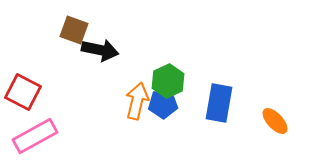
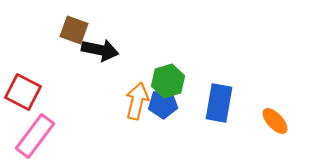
green hexagon: rotated 8 degrees clockwise
pink rectangle: rotated 24 degrees counterclockwise
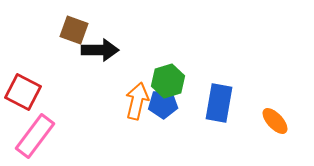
black arrow: rotated 12 degrees counterclockwise
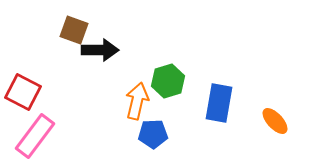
blue pentagon: moved 10 px left, 30 px down
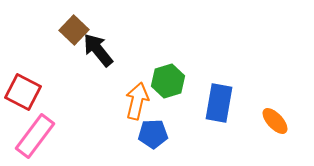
brown square: rotated 24 degrees clockwise
black arrow: moved 2 px left; rotated 129 degrees counterclockwise
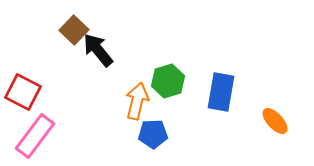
blue rectangle: moved 2 px right, 11 px up
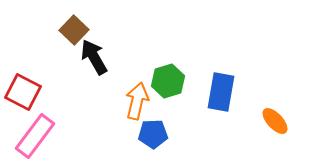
black arrow: moved 4 px left, 7 px down; rotated 9 degrees clockwise
